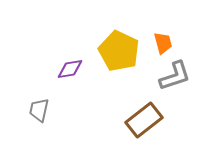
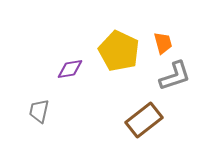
gray trapezoid: moved 1 px down
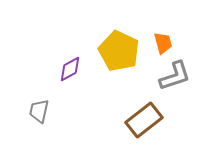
purple diamond: rotated 20 degrees counterclockwise
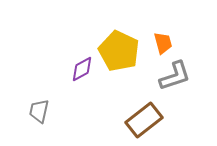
purple diamond: moved 12 px right
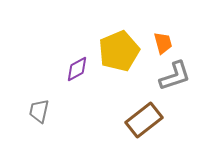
yellow pentagon: rotated 24 degrees clockwise
purple diamond: moved 5 px left
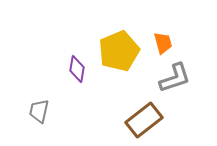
purple diamond: rotated 52 degrees counterclockwise
gray L-shape: moved 2 px down
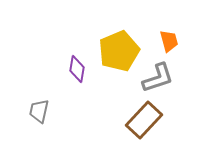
orange trapezoid: moved 6 px right, 2 px up
gray L-shape: moved 17 px left
brown rectangle: rotated 9 degrees counterclockwise
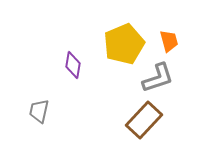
yellow pentagon: moved 5 px right, 7 px up
purple diamond: moved 4 px left, 4 px up
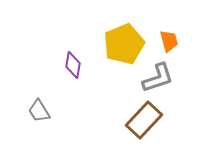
gray trapezoid: rotated 45 degrees counterclockwise
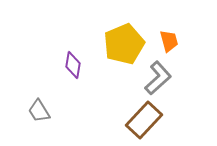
gray L-shape: rotated 24 degrees counterclockwise
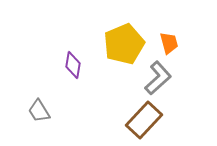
orange trapezoid: moved 2 px down
